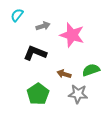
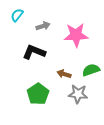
pink star: moved 4 px right; rotated 20 degrees counterclockwise
black L-shape: moved 1 px left, 1 px up
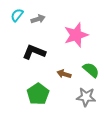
gray arrow: moved 5 px left, 7 px up
pink star: rotated 15 degrees counterclockwise
green semicircle: rotated 60 degrees clockwise
gray star: moved 8 px right, 3 px down
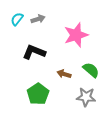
cyan semicircle: moved 4 px down
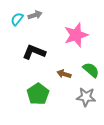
gray arrow: moved 3 px left, 4 px up
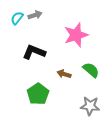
cyan semicircle: moved 1 px up
gray star: moved 4 px right, 9 px down
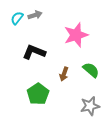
brown arrow: rotated 88 degrees counterclockwise
gray star: rotated 18 degrees counterclockwise
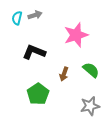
cyan semicircle: rotated 24 degrees counterclockwise
